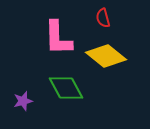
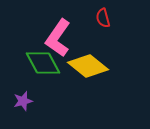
pink L-shape: rotated 36 degrees clockwise
yellow diamond: moved 18 px left, 10 px down
green diamond: moved 23 px left, 25 px up
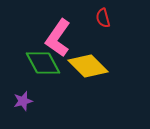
yellow diamond: rotated 6 degrees clockwise
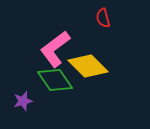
pink L-shape: moved 3 px left, 11 px down; rotated 18 degrees clockwise
green diamond: moved 12 px right, 17 px down; rotated 6 degrees counterclockwise
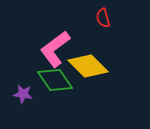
purple star: moved 7 px up; rotated 24 degrees clockwise
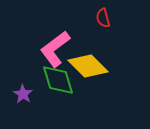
green diamond: moved 3 px right; rotated 18 degrees clockwise
purple star: rotated 24 degrees clockwise
